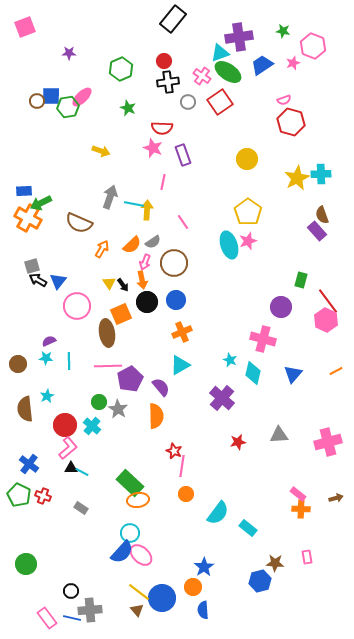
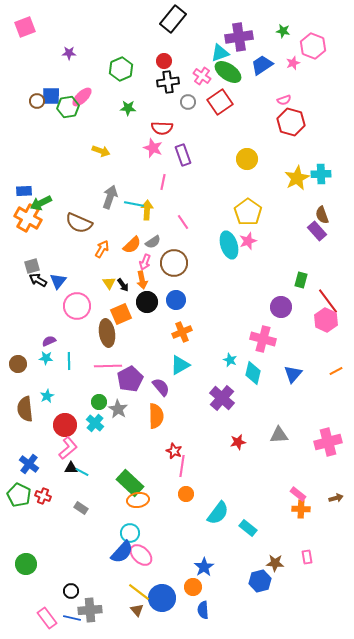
green star at (128, 108): rotated 21 degrees counterclockwise
cyan cross at (92, 426): moved 3 px right, 3 px up
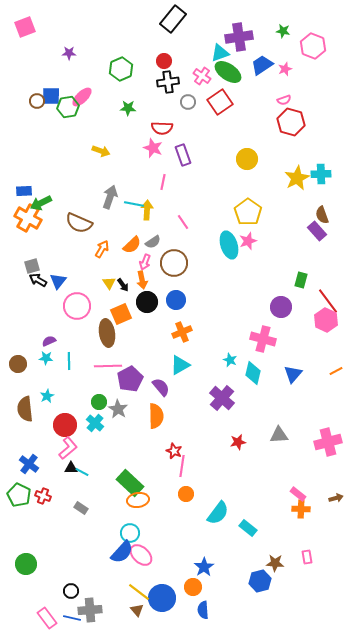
pink star at (293, 63): moved 8 px left, 6 px down
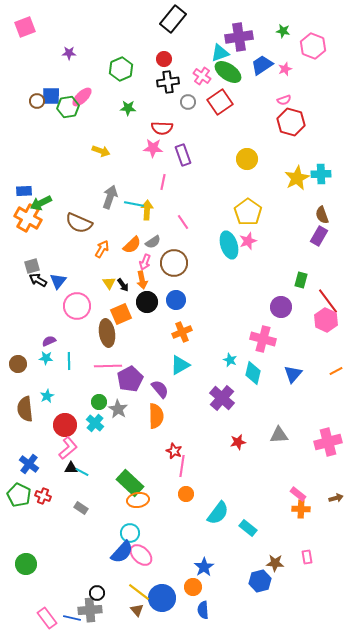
red circle at (164, 61): moved 2 px up
pink star at (153, 148): rotated 18 degrees counterclockwise
purple rectangle at (317, 231): moved 2 px right, 5 px down; rotated 72 degrees clockwise
purple semicircle at (161, 387): moved 1 px left, 2 px down
black circle at (71, 591): moved 26 px right, 2 px down
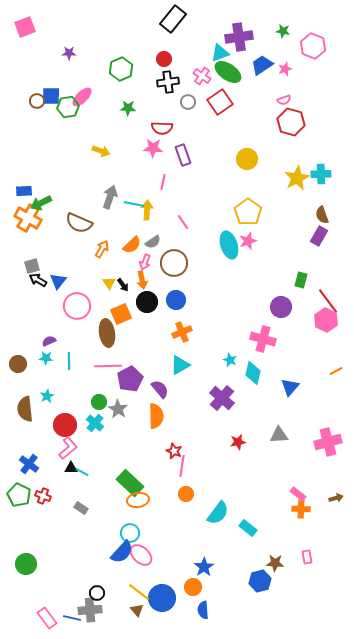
blue triangle at (293, 374): moved 3 px left, 13 px down
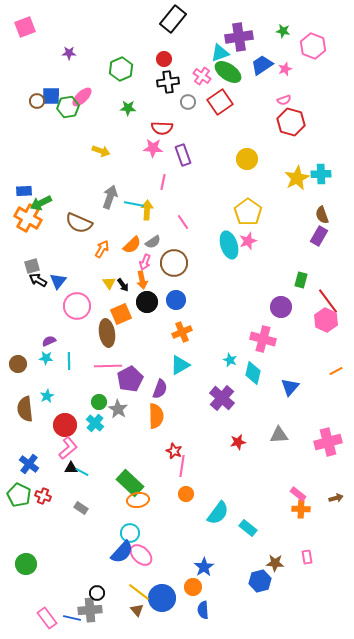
purple semicircle at (160, 389): rotated 60 degrees clockwise
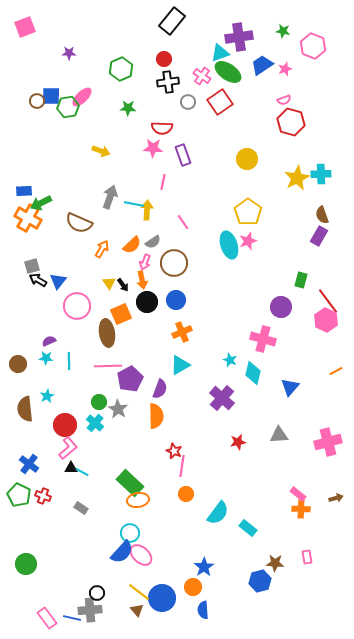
black rectangle at (173, 19): moved 1 px left, 2 px down
